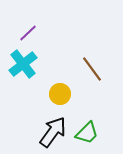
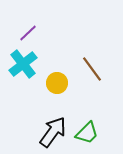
yellow circle: moved 3 px left, 11 px up
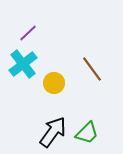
yellow circle: moved 3 px left
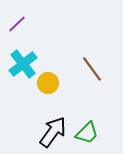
purple line: moved 11 px left, 9 px up
yellow circle: moved 6 px left
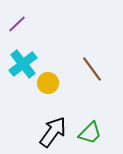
green trapezoid: moved 3 px right
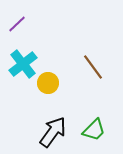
brown line: moved 1 px right, 2 px up
green trapezoid: moved 4 px right, 3 px up
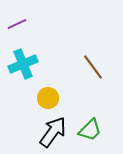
purple line: rotated 18 degrees clockwise
cyan cross: rotated 16 degrees clockwise
yellow circle: moved 15 px down
green trapezoid: moved 4 px left
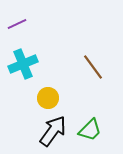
black arrow: moved 1 px up
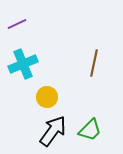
brown line: moved 1 px right, 4 px up; rotated 48 degrees clockwise
yellow circle: moved 1 px left, 1 px up
